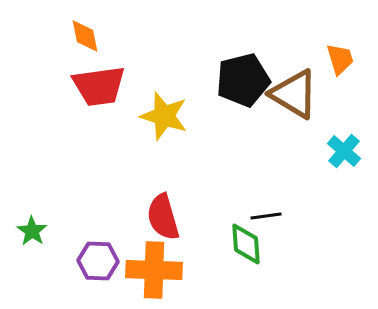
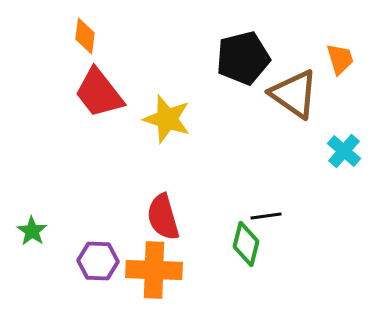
orange diamond: rotated 18 degrees clockwise
black pentagon: moved 22 px up
red trapezoid: moved 7 px down; rotated 60 degrees clockwise
brown triangle: rotated 4 degrees clockwise
yellow star: moved 3 px right, 3 px down
green diamond: rotated 18 degrees clockwise
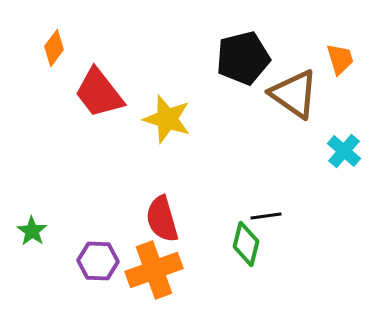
orange diamond: moved 31 px left, 12 px down; rotated 30 degrees clockwise
red semicircle: moved 1 px left, 2 px down
orange cross: rotated 22 degrees counterclockwise
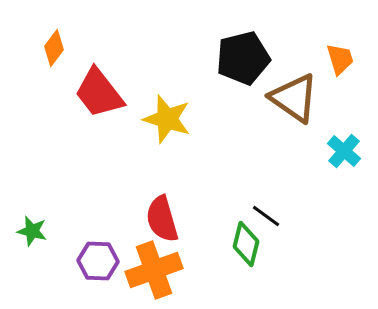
brown triangle: moved 4 px down
black line: rotated 44 degrees clockwise
green star: rotated 20 degrees counterclockwise
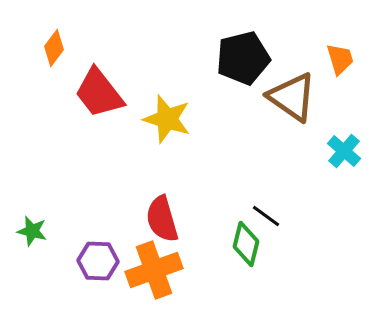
brown triangle: moved 2 px left, 1 px up
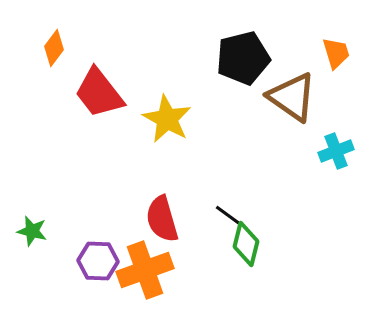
orange trapezoid: moved 4 px left, 6 px up
yellow star: rotated 12 degrees clockwise
cyan cross: moved 8 px left; rotated 28 degrees clockwise
black line: moved 37 px left
orange cross: moved 9 px left
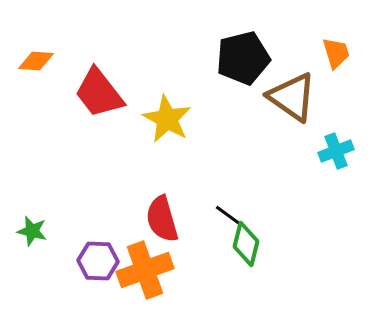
orange diamond: moved 18 px left, 13 px down; rotated 57 degrees clockwise
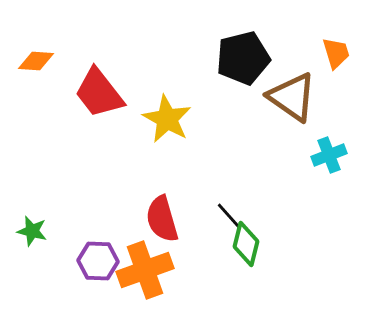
cyan cross: moved 7 px left, 4 px down
black line: rotated 12 degrees clockwise
